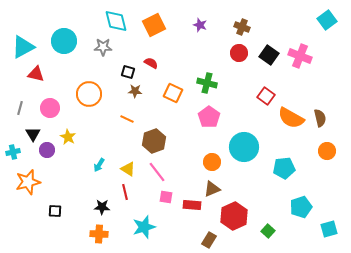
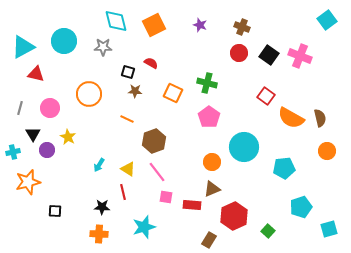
red line at (125, 192): moved 2 px left
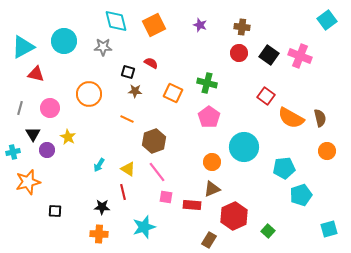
brown cross at (242, 27): rotated 14 degrees counterclockwise
cyan pentagon at (301, 207): moved 12 px up
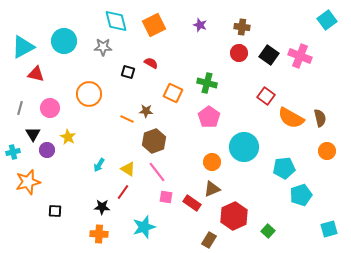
brown star at (135, 91): moved 11 px right, 20 px down
red line at (123, 192): rotated 49 degrees clockwise
red rectangle at (192, 205): moved 2 px up; rotated 30 degrees clockwise
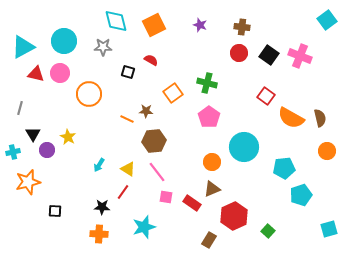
red semicircle at (151, 63): moved 3 px up
orange square at (173, 93): rotated 30 degrees clockwise
pink circle at (50, 108): moved 10 px right, 35 px up
brown hexagon at (154, 141): rotated 15 degrees clockwise
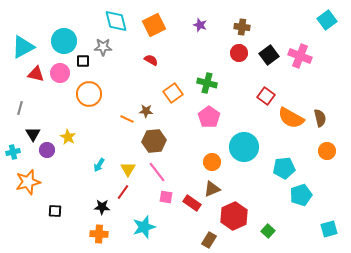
black square at (269, 55): rotated 18 degrees clockwise
black square at (128, 72): moved 45 px left, 11 px up; rotated 16 degrees counterclockwise
yellow triangle at (128, 169): rotated 28 degrees clockwise
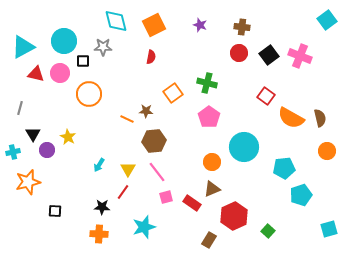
red semicircle at (151, 60): moved 3 px up; rotated 72 degrees clockwise
pink square at (166, 197): rotated 24 degrees counterclockwise
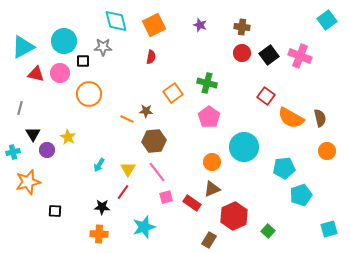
red circle at (239, 53): moved 3 px right
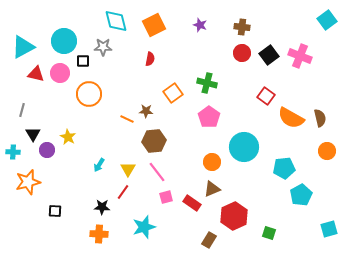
red semicircle at (151, 57): moved 1 px left, 2 px down
gray line at (20, 108): moved 2 px right, 2 px down
cyan cross at (13, 152): rotated 16 degrees clockwise
cyan pentagon at (301, 195): rotated 10 degrees counterclockwise
green square at (268, 231): moved 1 px right, 2 px down; rotated 24 degrees counterclockwise
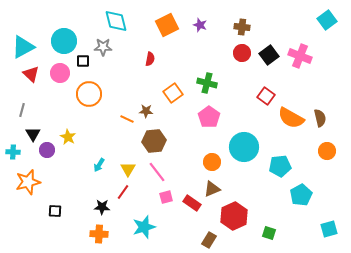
orange square at (154, 25): moved 13 px right
red triangle at (36, 74): moved 5 px left; rotated 30 degrees clockwise
cyan pentagon at (284, 168): moved 4 px left, 2 px up
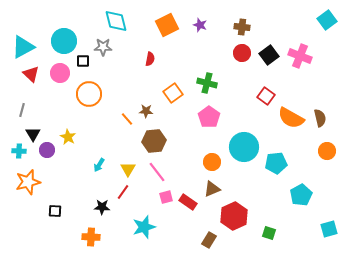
orange line at (127, 119): rotated 24 degrees clockwise
cyan cross at (13, 152): moved 6 px right, 1 px up
cyan pentagon at (280, 166): moved 4 px left, 3 px up
red rectangle at (192, 203): moved 4 px left, 1 px up
orange cross at (99, 234): moved 8 px left, 3 px down
